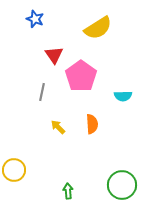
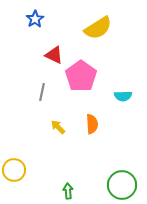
blue star: rotated 18 degrees clockwise
red triangle: rotated 30 degrees counterclockwise
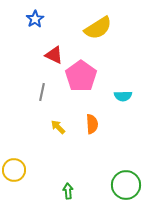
green circle: moved 4 px right
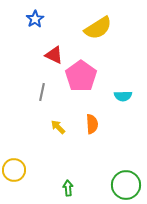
green arrow: moved 3 px up
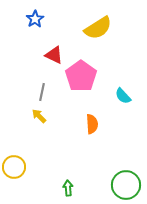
cyan semicircle: rotated 48 degrees clockwise
yellow arrow: moved 19 px left, 11 px up
yellow circle: moved 3 px up
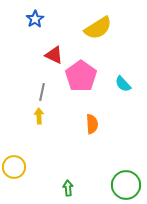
cyan semicircle: moved 12 px up
yellow arrow: rotated 42 degrees clockwise
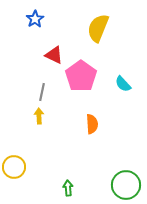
yellow semicircle: rotated 144 degrees clockwise
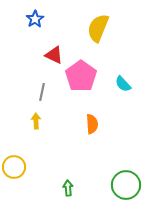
yellow arrow: moved 3 px left, 5 px down
